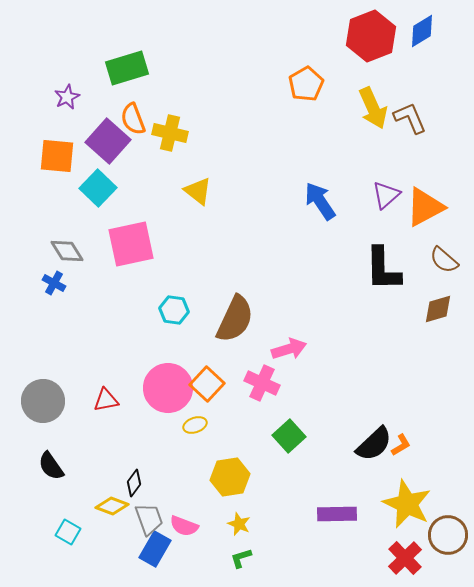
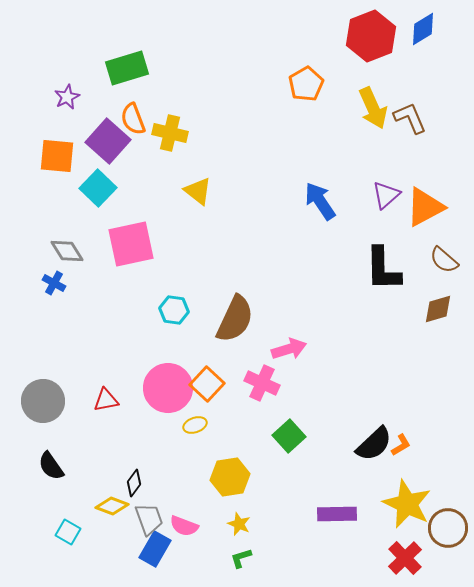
blue diamond at (422, 31): moved 1 px right, 2 px up
brown circle at (448, 535): moved 7 px up
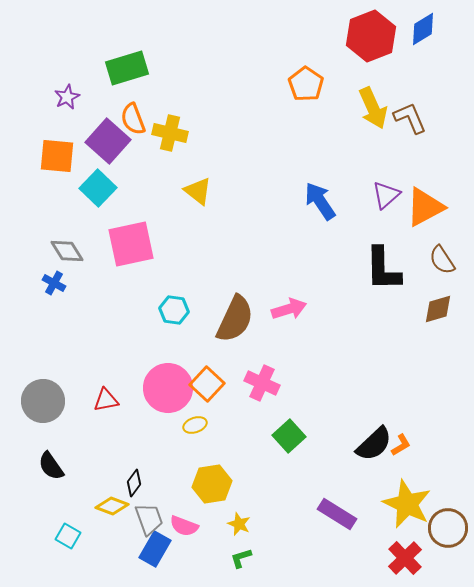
orange pentagon at (306, 84): rotated 8 degrees counterclockwise
brown semicircle at (444, 260): moved 2 px left; rotated 16 degrees clockwise
pink arrow at (289, 349): moved 40 px up
yellow hexagon at (230, 477): moved 18 px left, 7 px down
purple rectangle at (337, 514): rotated 33 degrees clockwise
cyan square at (68, 532): moved 4 px down
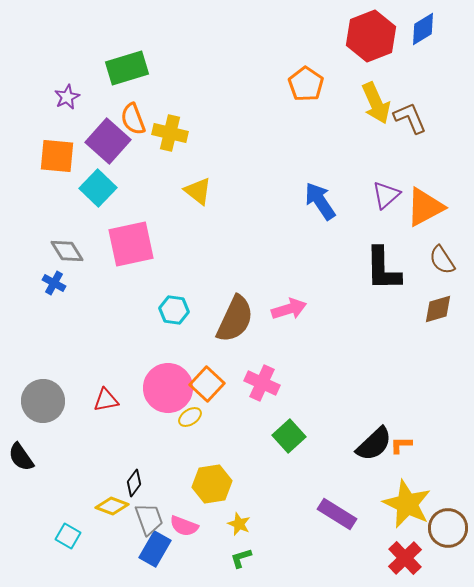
yellow arrow at (373, 108): moved 3 px right, 5 px up
yellow ellipse at (195, 425): moved 5 px left, 8 px up; rotated 15 degrees counterclockwise
orange L-shape at (401, 445): rotated 150 degrees counterclockwise
black semicircle at (51, 466): moved 30 px left, 9 px up
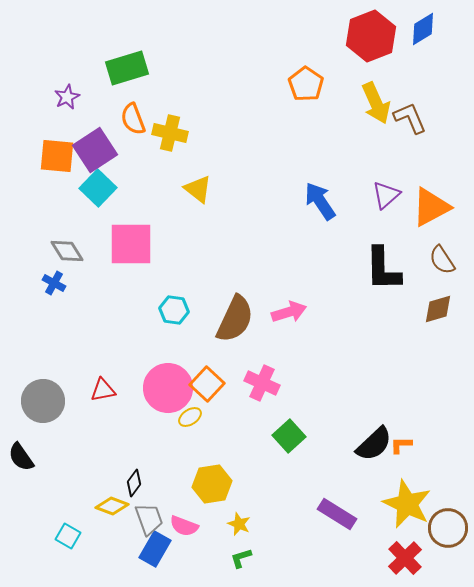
purple square at (108, 141): moved 13 px left, 9 px down; rotated 15 degrees clockwise
yellow triangle at (198, 191): moved 2 px up
orange triangle at (425, 207): moved 6 px right
pink square at (131, 244): rotated 12 degrees clockwise
pink arrow at (289, 309): moved 3 px down
red triangle at (106, 400): moved 3 px left, 10 px up
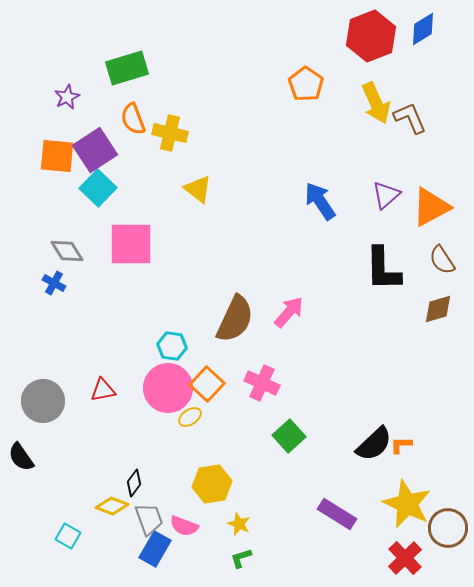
cyan hexagon at (174, 310): moved 2 px left, 36 px down
pink arrow at (289, 312): rotated 32 degrees counterclockwise
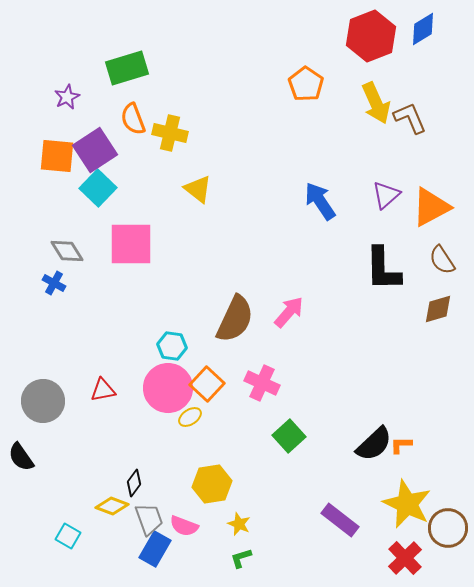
purple rectangle at (337, 514): moved 3 px right, 6 px down; rotated 6 degrees clockwise
